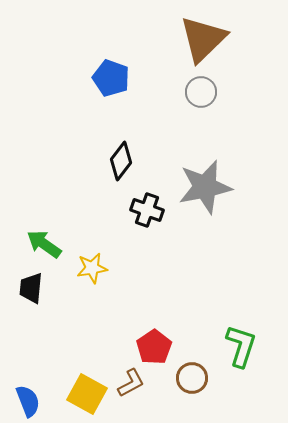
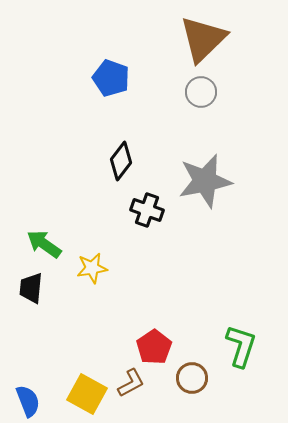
gray star: moved 6 px up
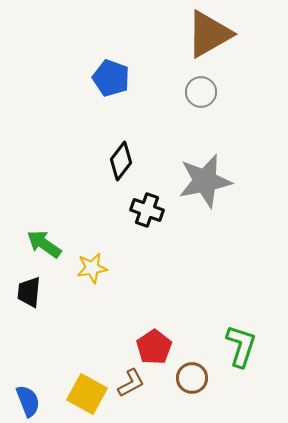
brown triangle: moved 6 px right, 5 px up; rotated 14 degrees clockwise
black trapezoid: moved 2 px left, 4 px down
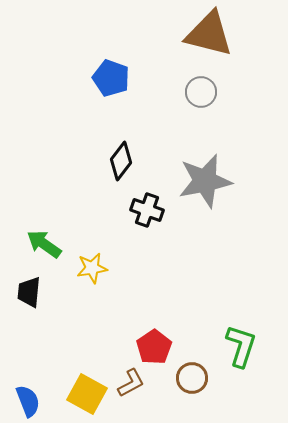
brown triangle: rotated 44 degrees clockwise
